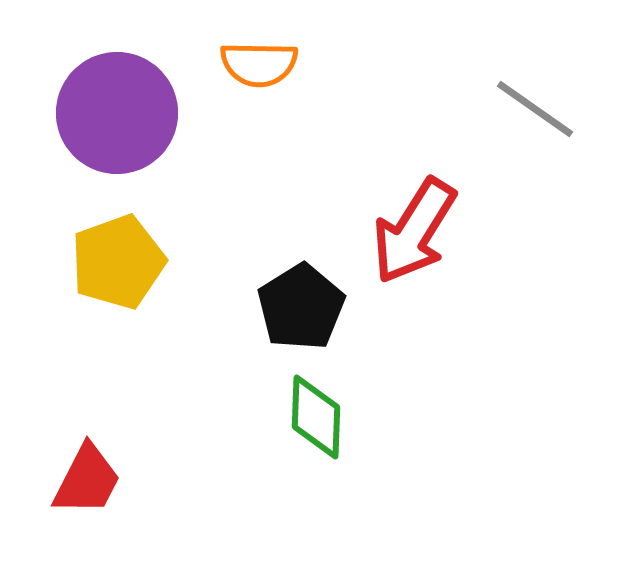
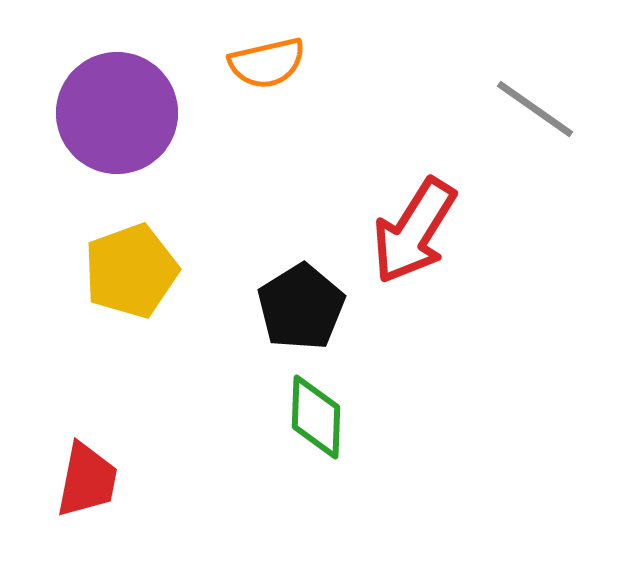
orange semicircle: moved 8 px right, 1 px up; rotated 14 degrees counterclockwise
yellow pentagon: moved 13 px right, 9 px down
red trapezoid: rotated 16 degrees counterclockwise
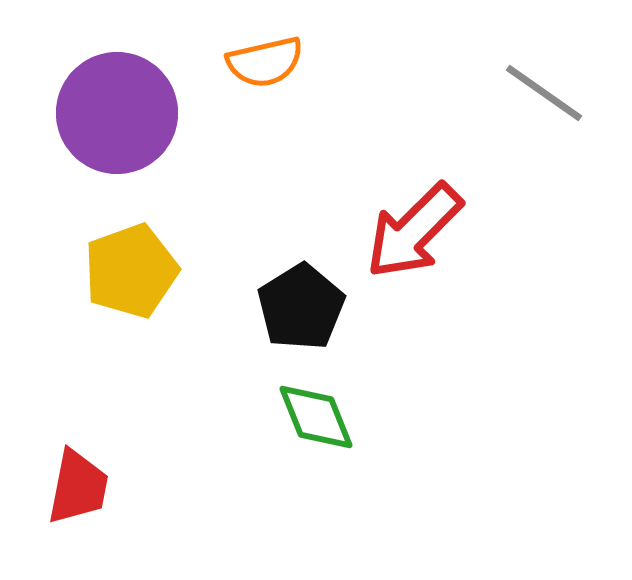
orange semicircle: moved 2 px left, 1 px up
gray line: moved 9 px right, 16 px up
red arrow: rotated 13 degrees clockwise
green diamond: rotated 24 degrees counterclockwise
red trapezoid: moved 9 px left, 7 px down
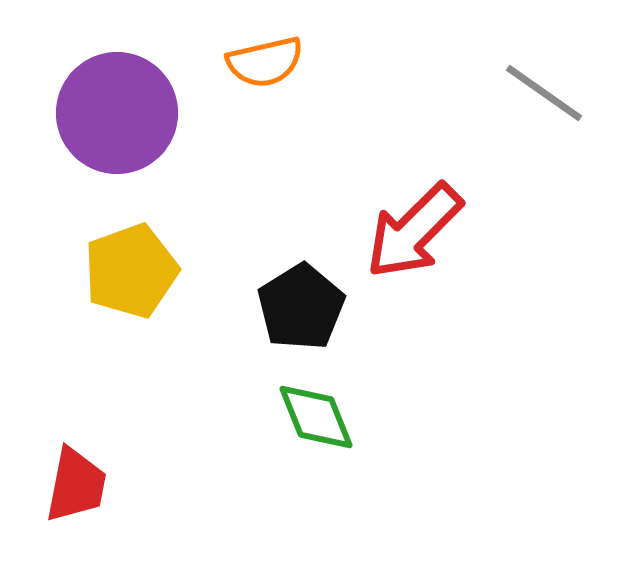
red trapezoid: moved 2 px left, 2 px up
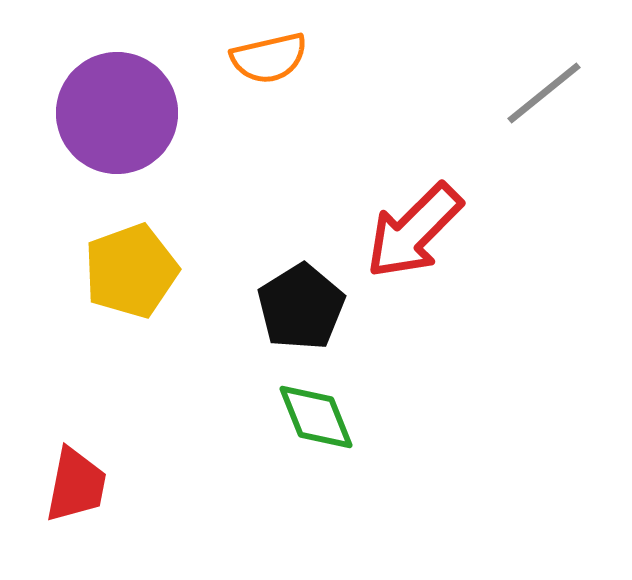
orange semicircle: moved 4 px right, 4 px up
gray line: rotated 74 degrees counterclockwise
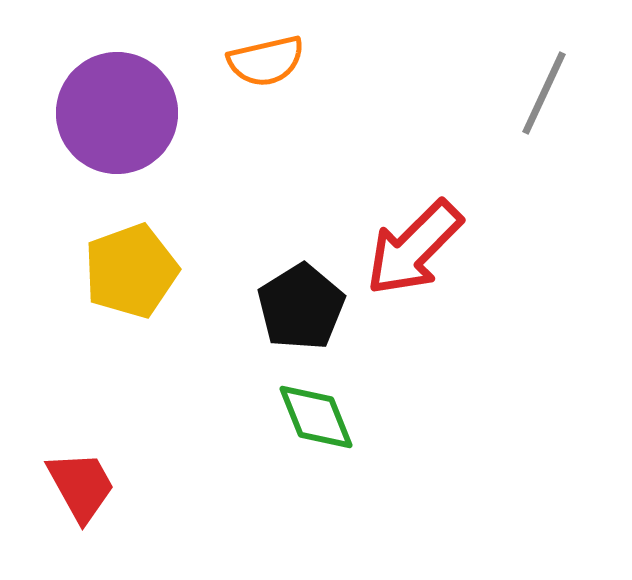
orange semicircle: moved 3 px left, 3 px down
gray line: rotated 26 degrees counterclockwise
red arrow: moved 17 px down
red trapezoid: moved 5 px right, 1 px down; rotated 40 degrees counterclockwise
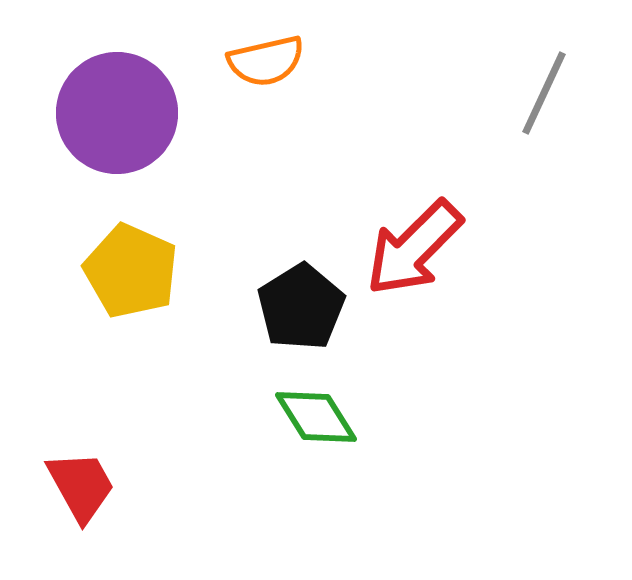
yellow pentagon: rotated 28 degrees counterclockwise
green diamond: rotated 10 degrees counterclockwise
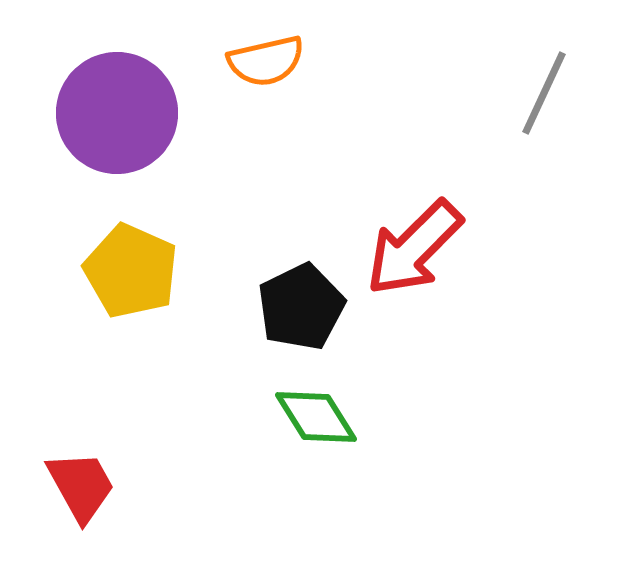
black pentagon: rotated 6 degrees clockwise
